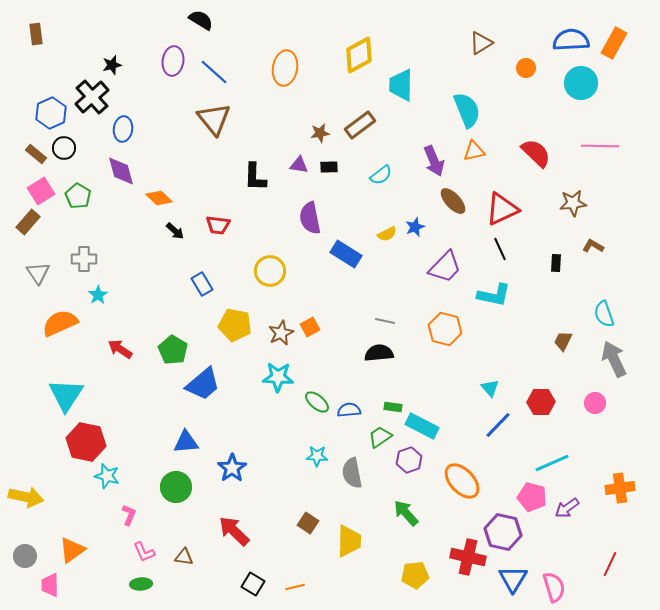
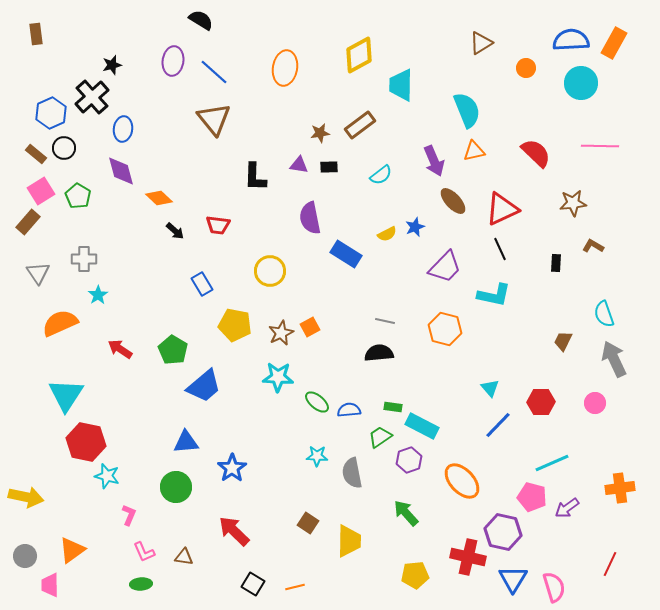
blue trapezoid at (203, 384): moved 1 px right, 2 px down
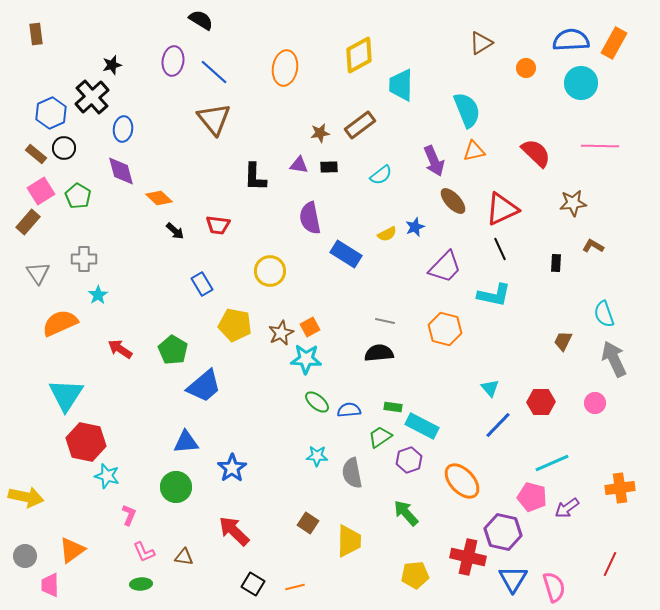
cyan star at (278, 377): moved 28 px right, 18 px up
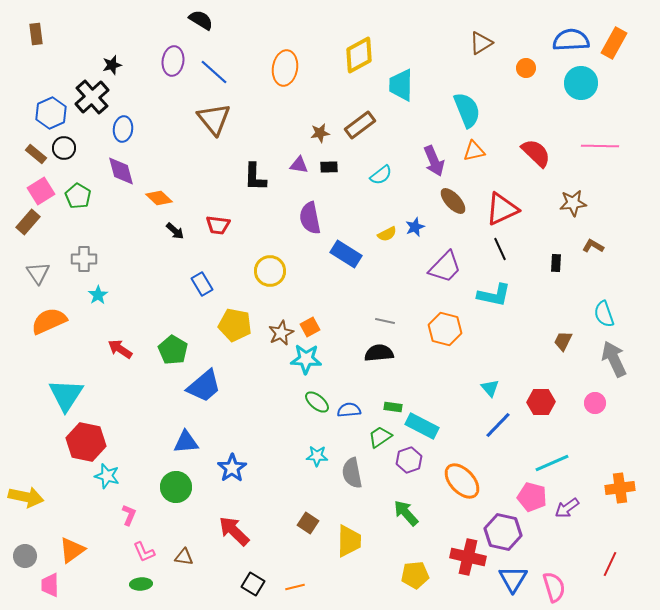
orange semicircle at (60, 323): moved 11 px left, 2 px up
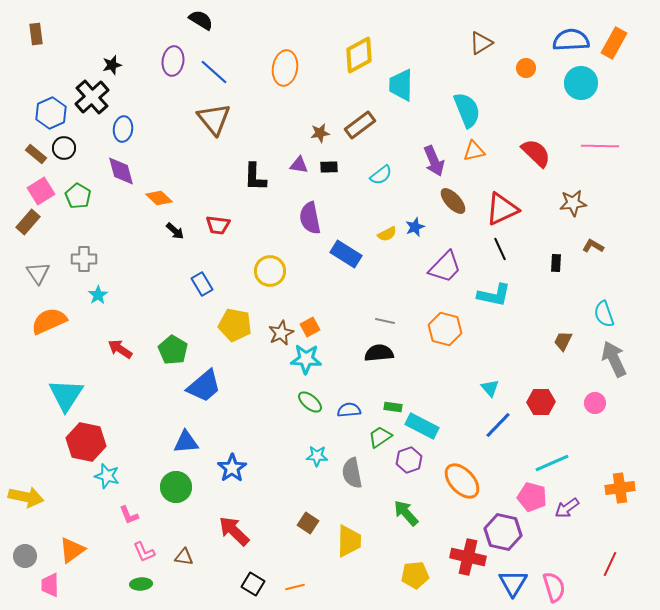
green ellipse at (317, 402): moved 7 px left
pink L-shape at (129, 515): rotated 135 degrees clockwise
blue triangle at (513, 579): moved 4 px down
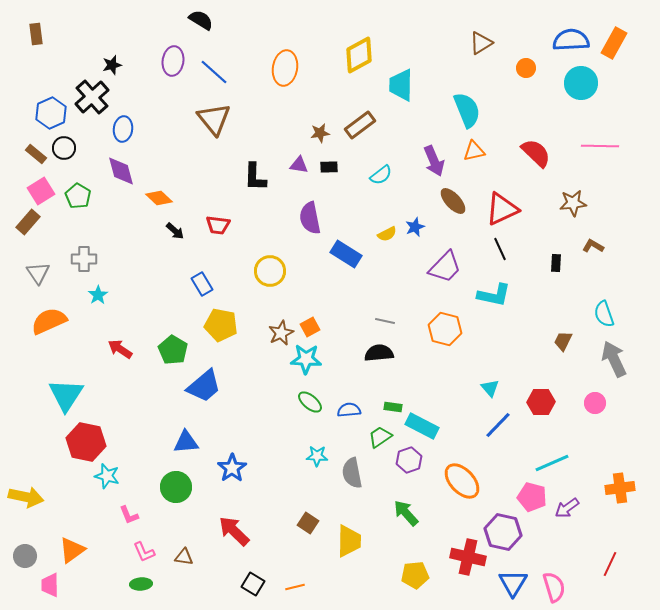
yellow pentagon at (235, 325): moved 14 px left
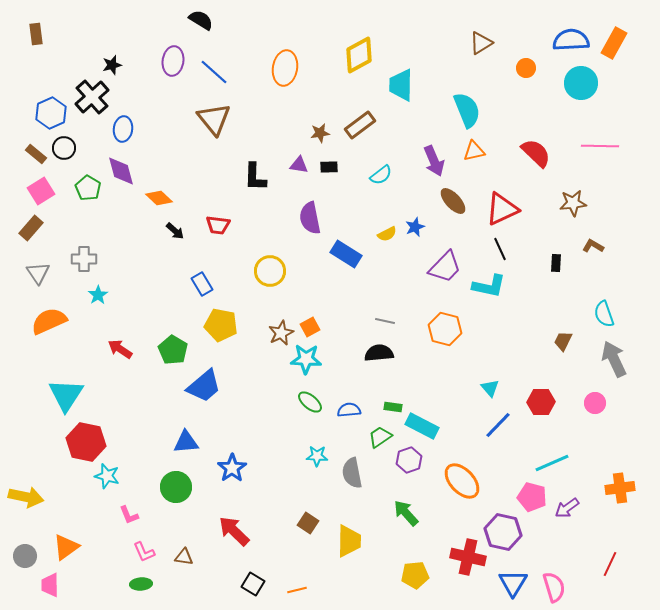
green pentagon at (78, 196): moved 10 px right, 8 px up
brown rectangle at (28, 222): moved 3 px right, 6 px down
cyan L-shape at (494, 295): moved 5 px left, 9 px up
orange triangle at (72, 550): moved 6 px left, 3 px up
orange line at (295, 587): moved 2 px right, 3 px down
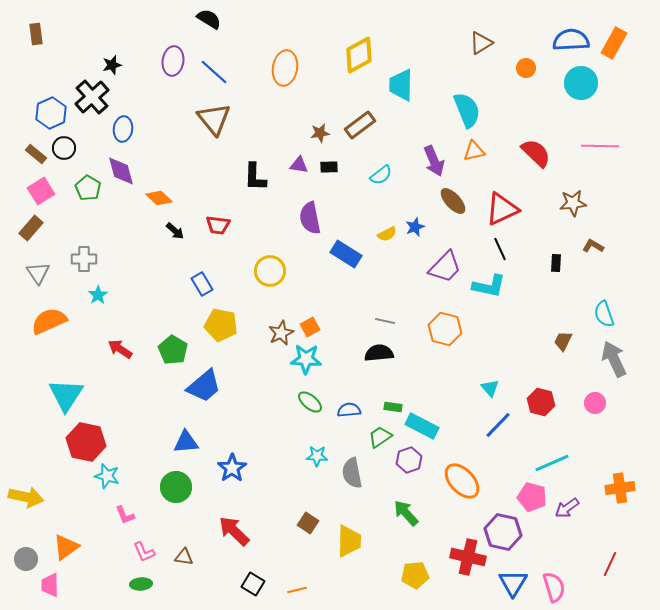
black semicircle at (201, 20): moved 8 px right, 1 px up
red hexagon at (541, 402): rotated 16 degrees clockwise
pink L-shape at (129, 515): moved 4 px left
gray circle at (25, 556): moved 1 px right, 3 px down
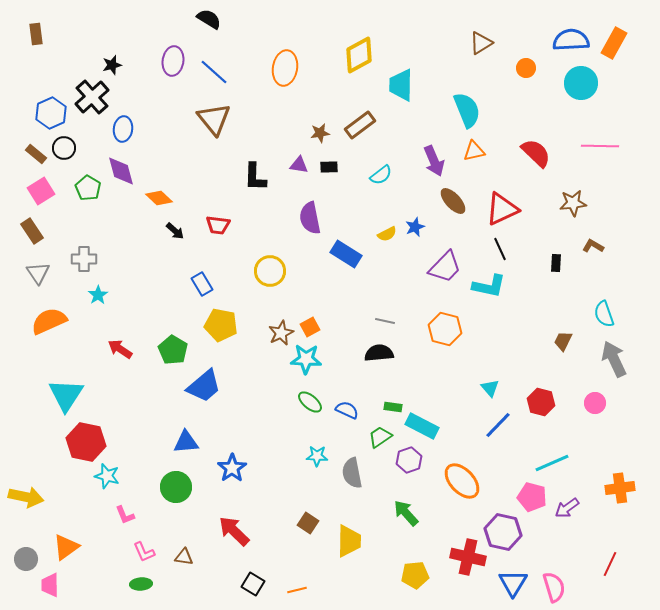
brown rectangle at (31, 228): moved 1 px right, 3 px down; rotated 75 degrees counterclockwise
blue semicircle at (349, 410): moved 2 px left; rotated 30 degrees clockwise
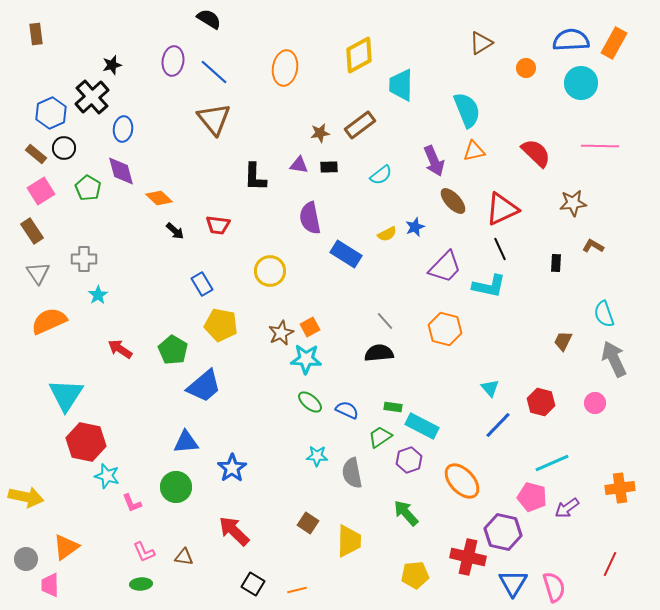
gray line at (385, 321): rotated 36 degrees clockwise
pink L-shape at (125, 515): moved 7 px right, 12 px up
